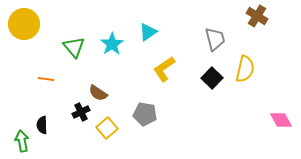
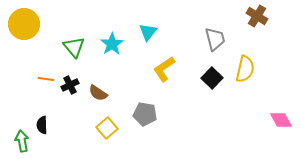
cyan triangle: rotated 18 degrees counterclockwise
black cross: moved 11 px left, 27 px up
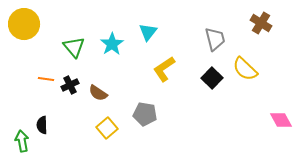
brown cross: moved 4 px right, 7 px down
yellow semicircle: rotated 120 degrees clockwise
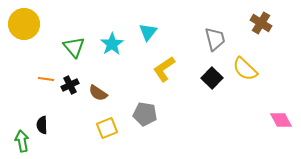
yellow square: rotated 20 degrees clockwise
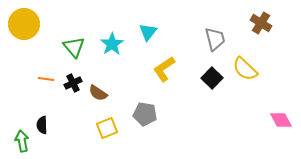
black cross: moved 3 px right, 2 px up
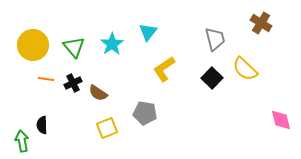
yellow circle: moved 9 px right, 21 px down
gray pentagon: moved 1 px up
pink diamond: rotated 15 degrees clockwise
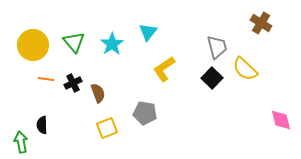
gray trapezoid: moved 2 px right, 8 px down
green triangle: moved 5 px up
brown semicircle: rotated 144 degrees counterclockwise
green arrow: moved 1 px left, 1 px down
